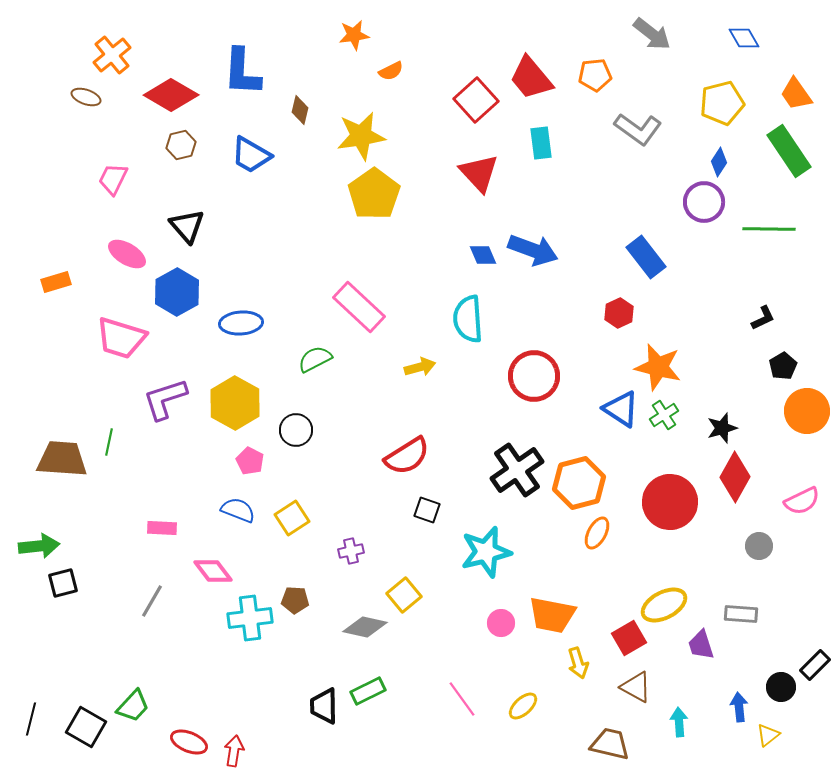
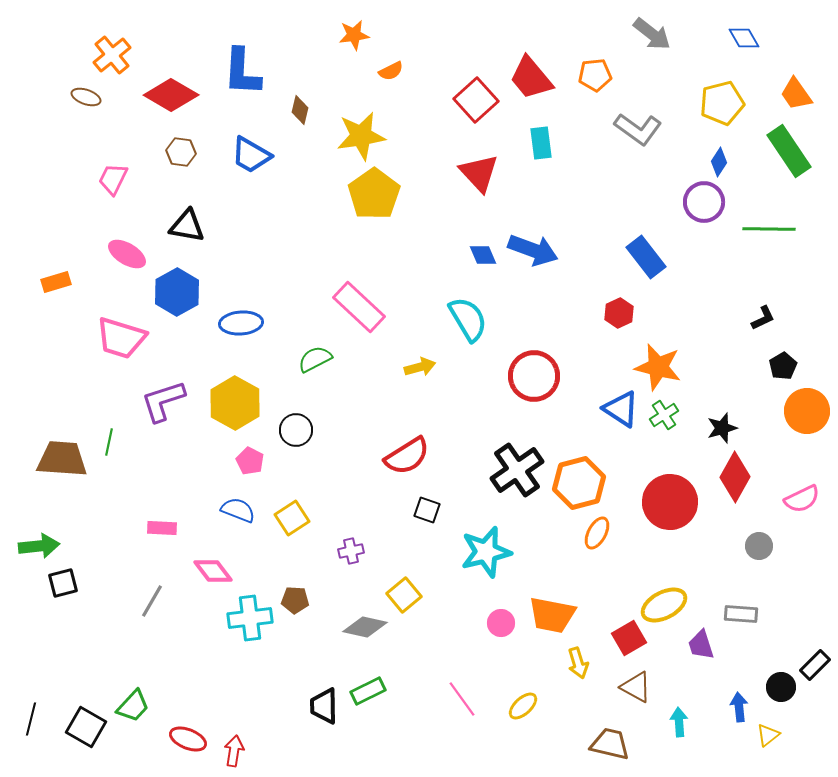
brown hexagon at (181, 145): moved 7 px down; rotated 20 degrees clockwise
black triangle at (187, 226): rotated 39 degrees counterclockwise
cyan semicircle at (468, 319): rotated 153 degrees clockwise
purple L-shape at (165, 399): moved 2 px left, 2 px down
pink semicircle at (802, 501): moved 2 px up
red ellipse at (189, 742): moved 1 px left, 3 px up
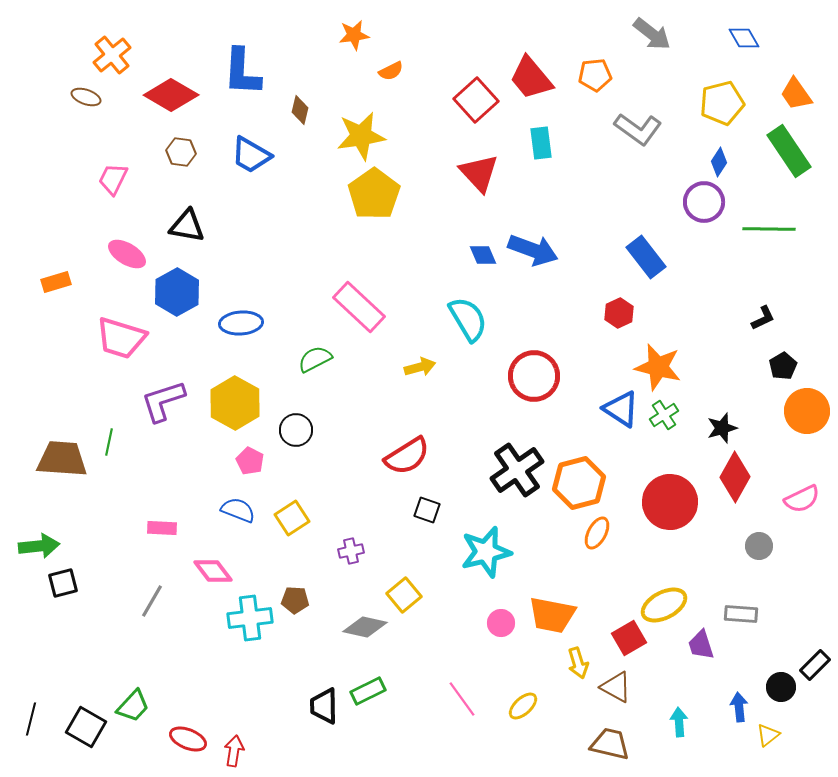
brown triangle at (636, 687): moved 20 px left
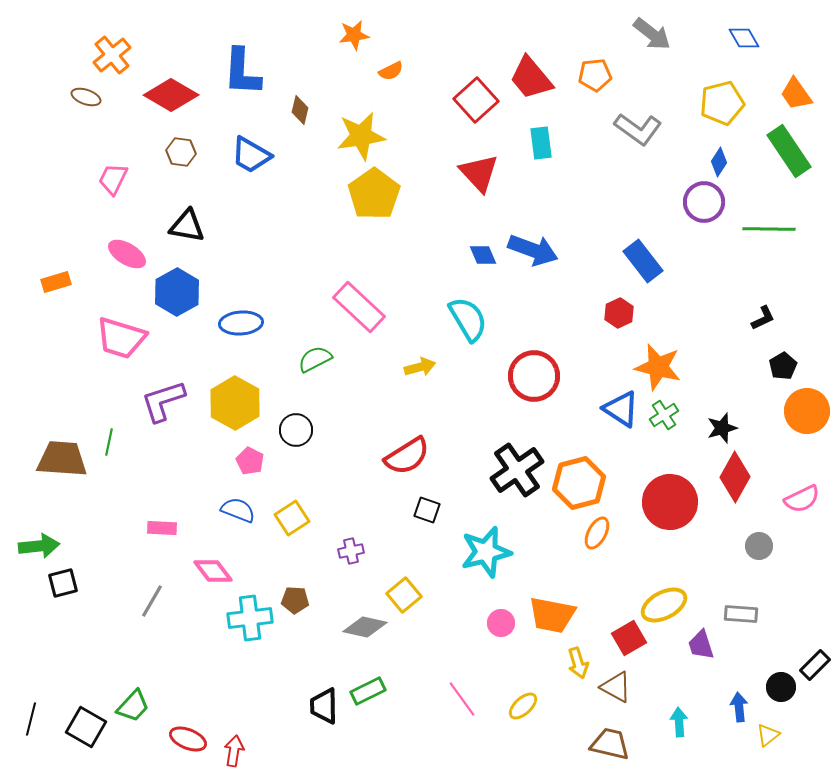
blue rectangle at (646, 257): moved 3 px left, 4 px down
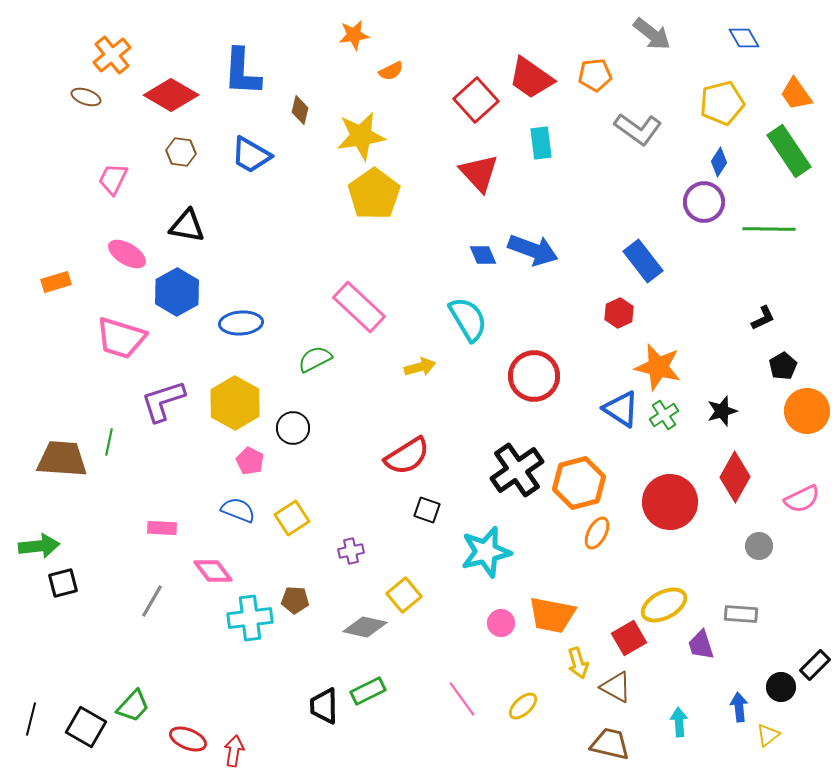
red trapezoid at (531, 78): rotated 15 degrees counterclockwise
black star at (722, 428): moved 17 px up
black circle at (296, 430): moved 3 px left, 2 px up
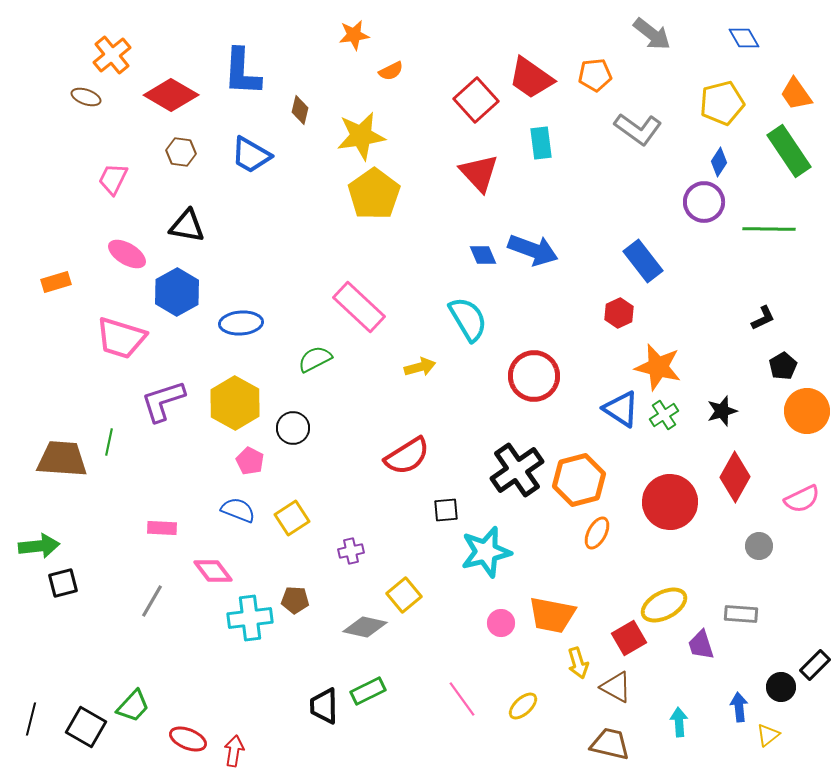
orange hexagon at (579, 483): moved 3 px up
black square at (427, 510): moved 19 px right; rotated 24 degrees counterclockwise
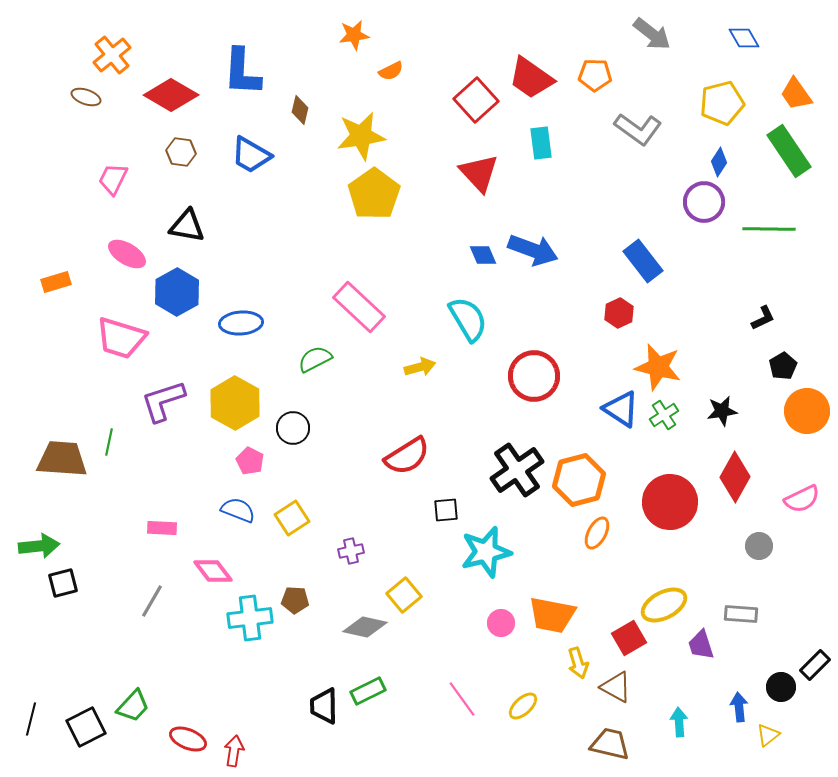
orange pentagon at (595, 75): rotated 8 degrees clockwise
black star at (722, 411): rotated 8 degrees clockwise
black square at (86, 727): rotated 33 degrees clockwise
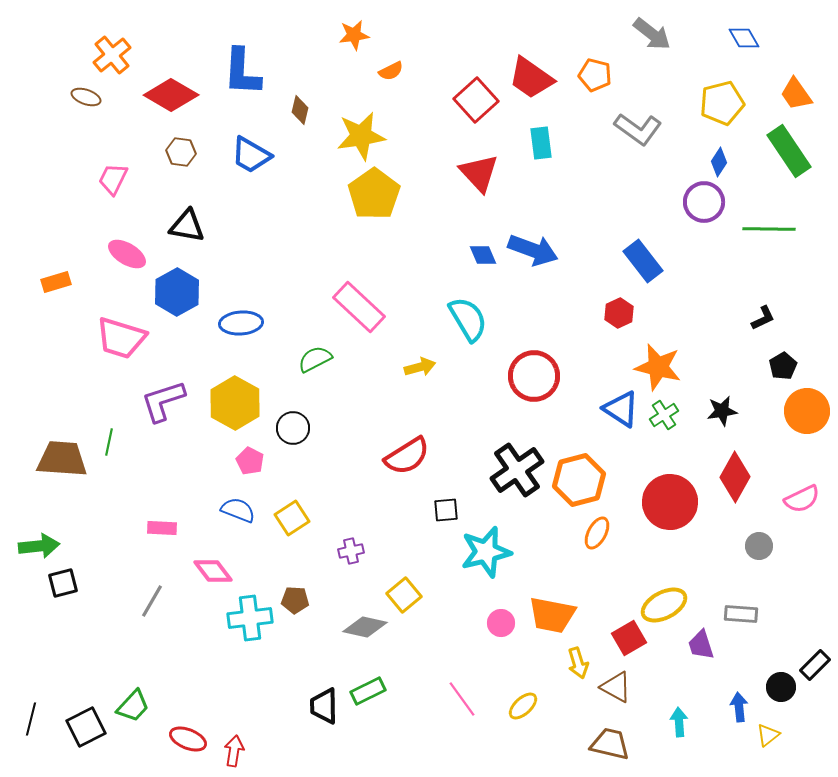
orange pentagon at (595, 75): rotated 12 degrees clockwise
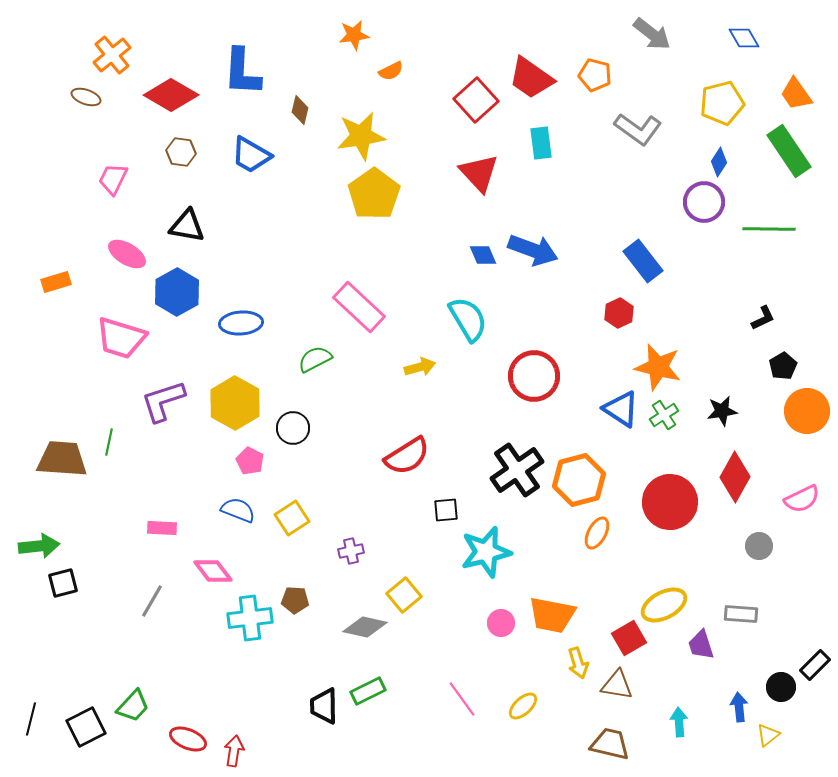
brown triangle at (616, 687): moved 1 px right, 2 px up; rotated 20 degrees counterclockwise
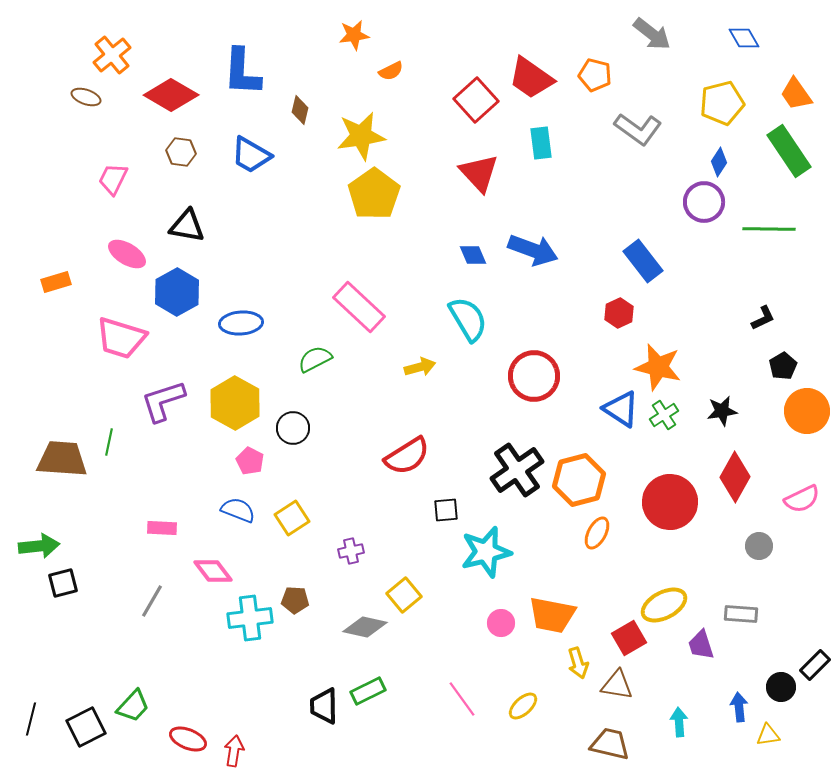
blue diamond at (483, 255): moved 10 px left
yellow triangle at (768, 735): rotated 30 degrees clockwise
